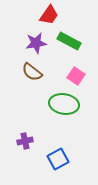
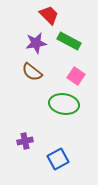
red trapezoid: rotated 80 degrees counterclockwise
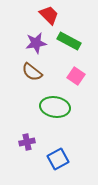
green ellipse: moved 9 px left, 3 px down
purple cross: moved 2 px right, 1 px down
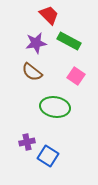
blue square: moved 10 px left, 3 px up; rotated 30 degrees counterclockwise
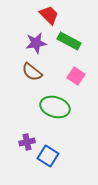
green ellipse: rotated 8 degrees clockwise
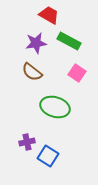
red trapezoid: rotated 15 degrees counterclockwise
pink square: moved 1 px right, 3 px up
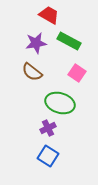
green ellipse: moved 5 px right, 4 px up
purple cross: moved 21 px right, 14 px up; rotated 14 degrees counterclockwise
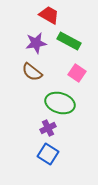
blue square: moved 2 px up
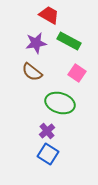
purple cross: moved 1 px left, 3 px down; rotated 14 degrees counterclockwise
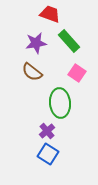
red trapezoid: moved 1 px right, 1 px up; rotated 10 degrees counterclockwise
green rectangle: rotated 20 degrees clockwise
green ellipse: rotated 68 degrees clockwise
